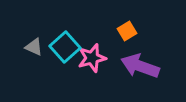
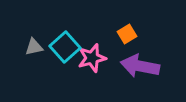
orange square: moved 3 px down
gray triangle: rotated 36 degrees counterclockwise
purple arrow: rotated 9 degrees counterclockwise
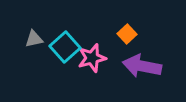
orange square: rotated 12 degrees counterclockwise
gray triangle: moved 8 px up
purple arrow: moved 2 px right
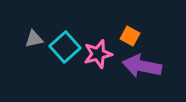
orange square: moved 3 px right, 2 px down; rotated 18 degrees counterclockwise
pink star: moved 6 px right, 4 px up
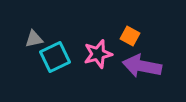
cyan square: moved 10 px left, 10 px down; rotated 16 degrees clockwise
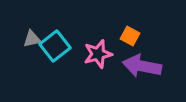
gray triangle: moved 2 px left
cyan square: moved 11 px up; rotated 12 degrees counterclockwise
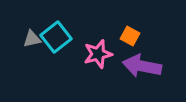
cyan square: moved 1 px right, 9 px up
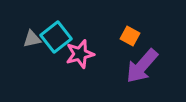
pink star: moved 18 px left
purple arrow: rotated 60 degrees counterclockwise
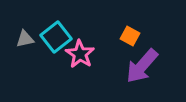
gray triangle: moved 7 px left
pink star: rotated 24 degrees counterclockwise
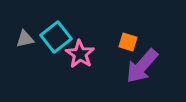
orange square: moved 2 px left, 6 px down; rotated 12 degrees counterclockwise
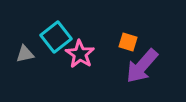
gray triangle: moved 15 px down
